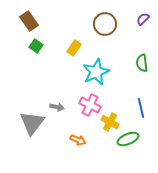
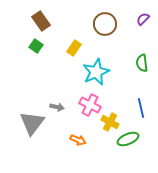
brown rectangle: moved 12 px right
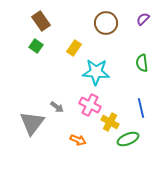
brown circle: moved 1 px right, 1 px up
cyan star: rotated 28 degrees clockwise
gray arrow: rotated 24 degrees clockwise
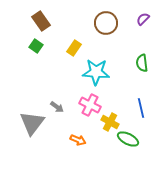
green ellipse: rotated 50 degrees clockwise
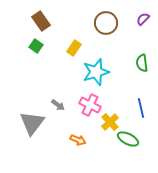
cyan star: rotated 20 degrees counterclockwise
gray arrow: moved 1 px right, 2 px up
yellow cross: rotated 18 degrees clockwise
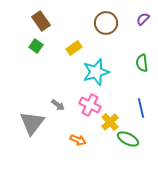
yellow rectangle: rotated 21 degrees clockwise
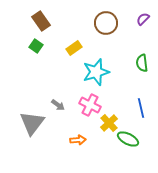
yellow cross: moved 1 px left, 1 px down
orange arrow: rotated 28 degrees counterclockwise
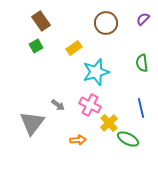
green square: rotated 24 degrees clockwise
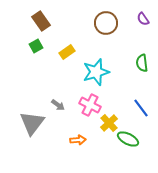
purple semicircle: rotated 80 degrees counterclockwise
yellow rectangle: moved 7 px left, 4 px down
blue line: rotated 24 degrees counterclockwise
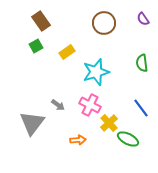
brown circle: moved 2 px left
